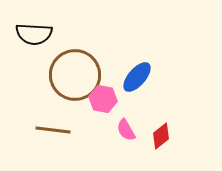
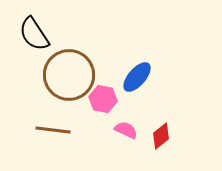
black semicircle: rotated 54 degrees clockwise
brown circle: moved 6 px left
pink semicircle: rotated 145 degrees clockwise
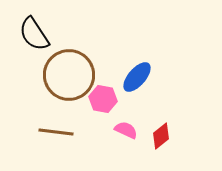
brown line: moved 3 px right, 2 px down
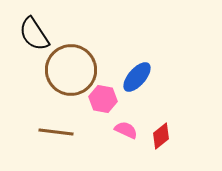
brown circle: moved 2 px right, 5 px up
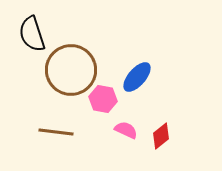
black semicircle: moved 2 px left; rotated 15 degrees clockwise
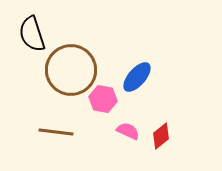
pink semicircle: moved 2 px right, 1 px down
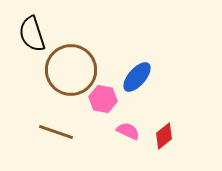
brown line: rotated 12 degrees clockwise
red diamond: moved 3 px right
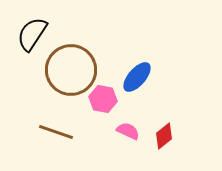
black semicircle: rotated 51 degrees clockwise
